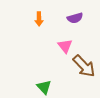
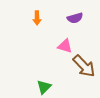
orange arrow: moved 2 px left, 1 px up
pink triangle: rotated 35 degrees counterclockwise
green triangle: rotated 28 degrees clockwise
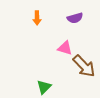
pink triangle: moved 2 px down
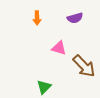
pink triangle: moved 6 px left
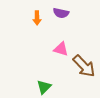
purple semicircle: moved 14 px left, 5 px up; rotated 28 degrees clockwise
pink triangle: moved 2 px right, 1 px down
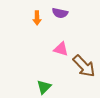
purple semicircle: moved 1 px left
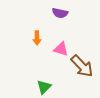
orange arrow: moved 20 px down
brown arrow: moved 2 px left
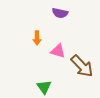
pink triangle: moved 3 px left, 2 px down
green triangle: rotated 21 degrees counterclockwise
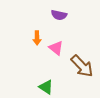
purple semicircle: moved 1 px left, 2 px down
pink triangle: moved 2 px left, 3 px up; rotated 21 degrees clockwise
green triangle: moved 2 px right; rotated 21 degrees counterclockwise
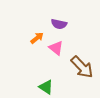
purple semicircle: moved 9 px down
orange arrow: rotated 128 degrees counterclockwise
brown arrow: moved 1 px down
